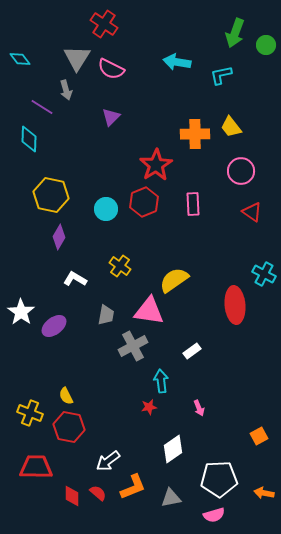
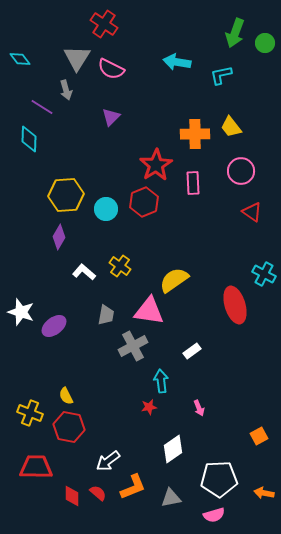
green circle at (266, 45): moved 1 px left, 2 px up
yellow hexagon at (51, 195): moved 15 px right; rotated 16 degrees counterclockwise
pink rectangle at (193, 204): moved 21 px up
white L-shape at (75, 279): moved 9 px right, 7 px up; rotated 10 degrees clockwise
red ellipse at (235, 305): rotated 12 degrees counterclockwise
white star at (21, 312): rotated 16 degrees counterclockwise
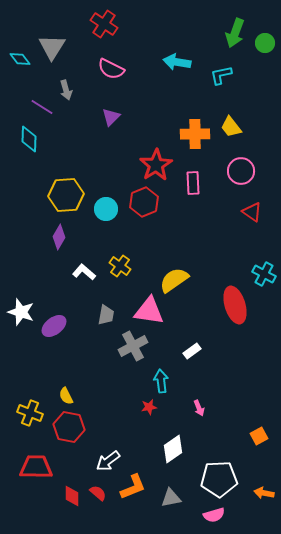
gray triangle at (77, 58): moved 25 px left, 11 px up
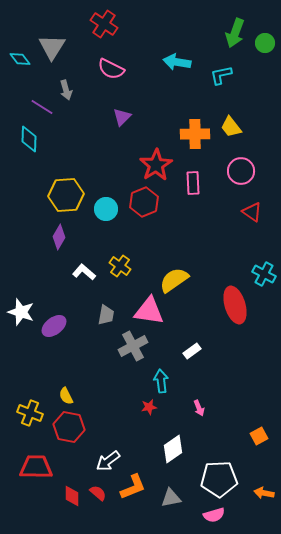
purple triangle at (111, 117): moved 11 px right
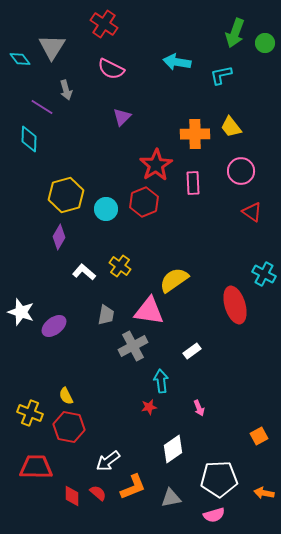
yellow hexagon at (66, 195): rotated 12 degrees counterclockwise
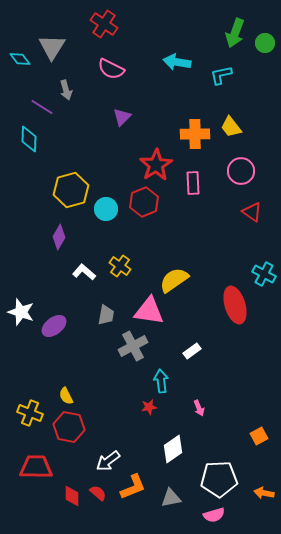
yellow hexagon at (66, 195): moved 5 px right, 5 px up
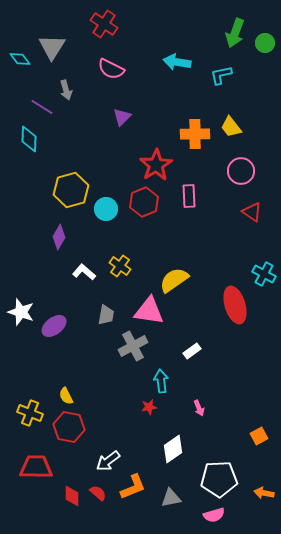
pink rectangle at (193, 183): moved 4 px left, 13 px down
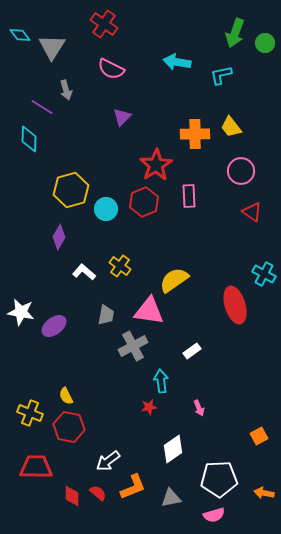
cyan diamond at (20, 59): moved 24 px up
white star at (21, 312): rotated 8 degrees counterclockwise
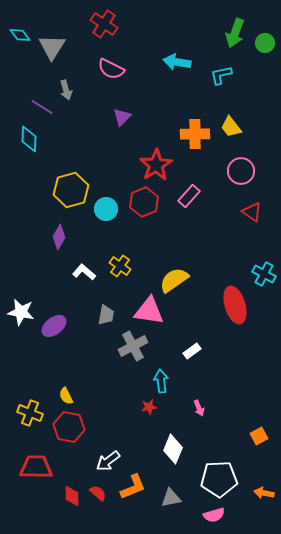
pink rectangle at (189, 196): rotated 45 degrees clockwise
white diamond at (173, 449): rotated 32 degrees counterclockwise
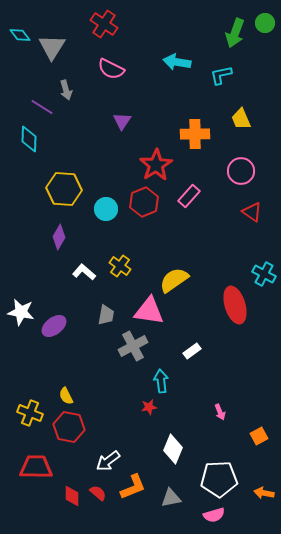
green circle at (265, 43): moved 20 px up
purple triangle at (122, 117): moved 4 px down; rotated 12 degrees counterclockwise
yellow trapezoid at (231, 127): moved 10 px right, 8 px up; rotated 15 degrees clockwise
yellow hexagon at (71, 190): moved 7 px left, 1 px up; rotated 20 degrees clockwise
pink arrow at (199, 408): moved 21 px right, 4 px down
